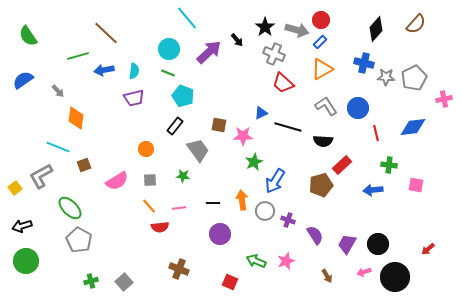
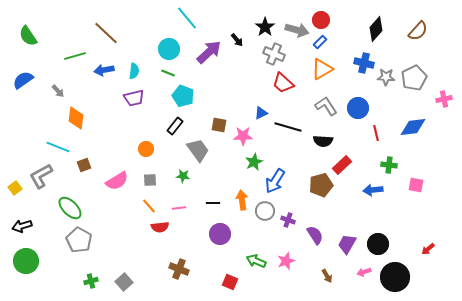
brown semicircle at (416, 24): moved 2 px right, 7 px down
green line at (78, 56): moved 3 px left
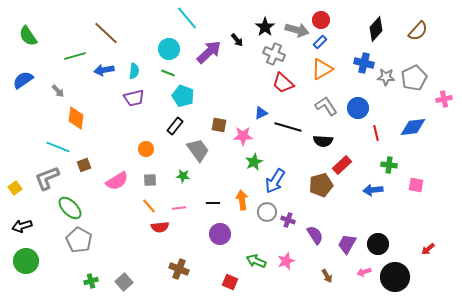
gray L-shape at (41, 176): moved 6 px right, 2 px down; rotated 8 degrees clockwise
gray circle at (265, 211): moved 2 px right, 1 px down
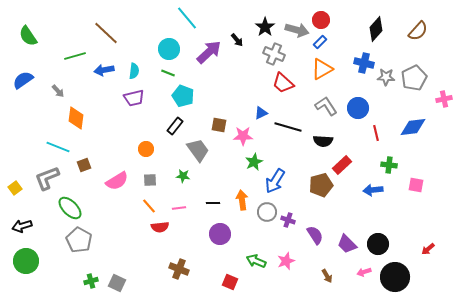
purple trapezoid at (347, 244): rotated 75 degrees counterclockwise
gray square at (124, 282): moved 7 px left, 1 px down; rotated 24 degrees counterclockwise
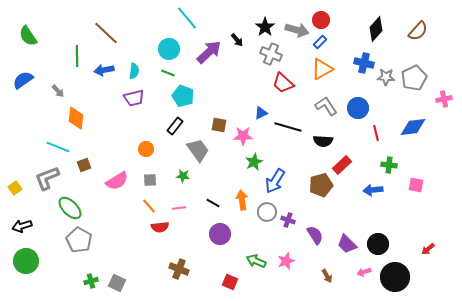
gray cross at (274, 54): moved 3 px left
green line at (75, 56): moved 2 px right; rotated 75 degrees counterclockwise
black line at (213, 203): rotated 32 degrees clockwise
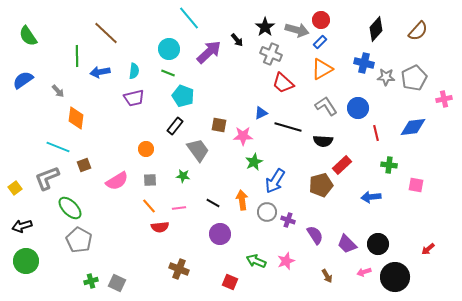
cyan line at (187, 18): moved 2 px right
blue arrow at (104, 70): moved 4 px left, 2 px down
blue arrow at (373, 190): moved 2 px left, 7 px down
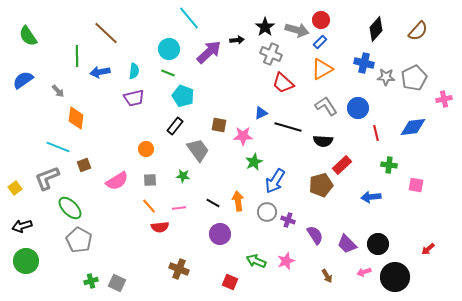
black arrow at (237, 40): rotated 56 degrees counterclockwise
orange arrow at (242, 200): moved 4 px left, 1 px down
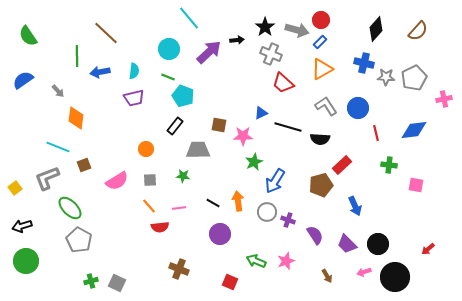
green line at (168, 73): moved 4 px down
blue diamond at (413, 127): moved 1 px right, 3 px down
black semicircle at (323, 141): moved 3 px left, 2 px up
gray trapezoid at (198, 150): rotated 55 degrees counterclockwise
blue arrow at (371, 197): moved 16 px left, 9 px down; rotated 108 degrees counterclockwise
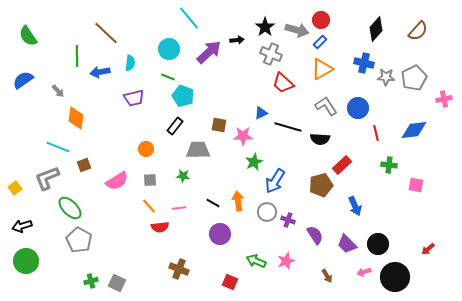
cyan semicircle at (134, 71): moved 4 px left, 8 px up
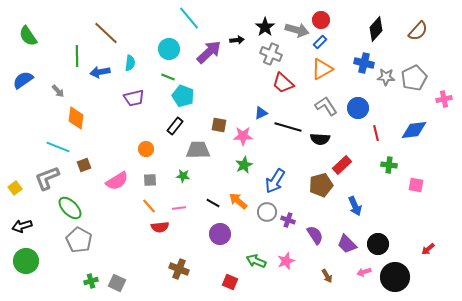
green star at (254, 162): moved 10 px left, 3 px down
orange arrow at (238, 201): rotated 42 degrees counterclockwise
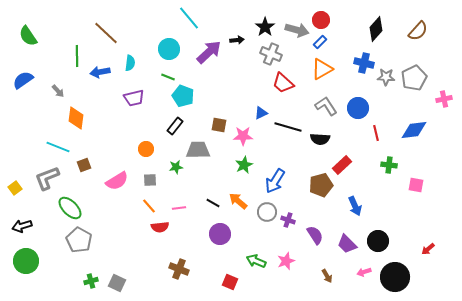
green star at (183, 176): moved 7 px left, 9 px up; rotated 16 degrees counterclockwise
black circle at (378, 244): moved 3 px up
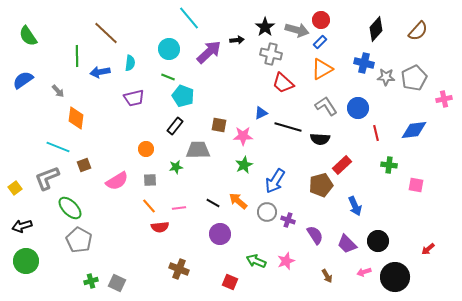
gray cross at (271, 54): rotated 10 degrees counterclockwise
